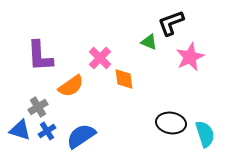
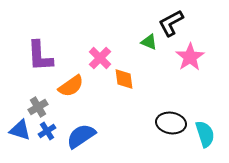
black L-shape: rotated 8 degrees counterclockwise
pink star: rotated 8 degrees counterclockwise
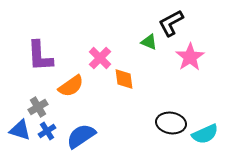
cyan semicircle: rotated 84 degrees clockwise
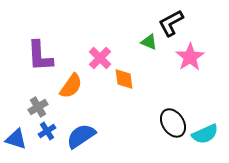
orange semicircle: rotated 20 degrees counterclockwise
black ellipse: moved 2 px right; rotated 48 degrees clockwise
blue triangle: moved 4 px left, 9 px down
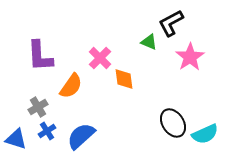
blue semicircle: rotated 8 degrees counterclockwise
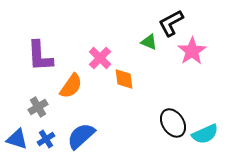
pink star: moved 2 px right, 6 px up
blue cross: moved 1 px left, 8 px down
blue triangle: moved 1 px right
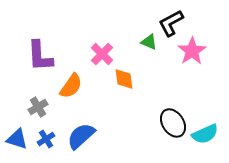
pink cross: moved 2 px right, 4 px up
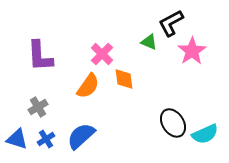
orange semicircle: moved 17 px right
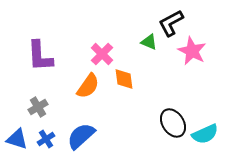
pink star: rotated 12 degrees counterclockwise
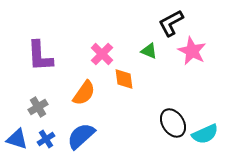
green triangle: moved 9 px down
orange semicircle: moved 4 px left, 7 px down
